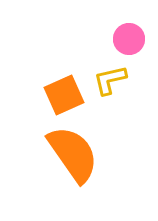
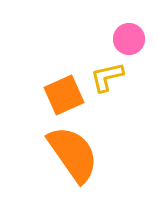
yellow L-shape: moved 3 px left, 3 px up
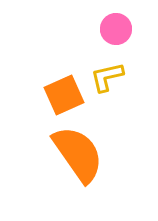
pink circle: moved 13 px left, 10 px up
orange semicircle: moved 5 px right
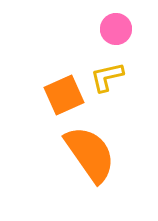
orange semicircle: moved 12 px right
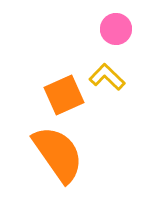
yellow L-shape: rotated 57 degrees clockwise
orange semicircle: moved 32 px left
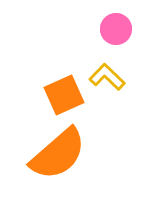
orange semicircle: rotated 84 degrees clockwise
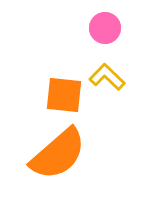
pink circle: moved 11 px left, 1 px up
orange square: rotated 30 degrees clockwise
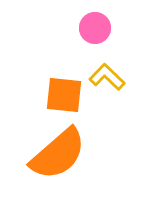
pink circle: moved 10 px left
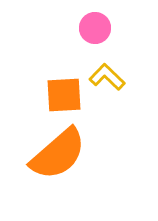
orange square: rotated 9 degrees counterclockwise
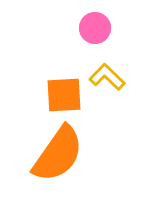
orange semicircle: rotated 14 degrees counterclockwise
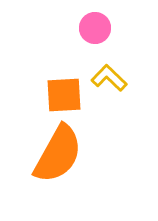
yellow L-shape: moved 2 px right, 1 px down
orange semicircle: rotated 6 degrees counterclockwise
